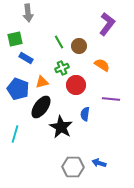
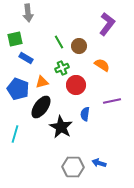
purple line: moved 1 px right, 2 px down; rotated 18 degrees counterclockwise
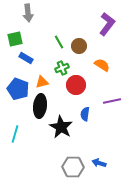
black ellipse: moved 1 px left, 1 px up; rotated 30 degrees counterclockwise
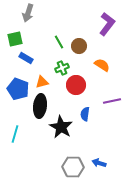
gray arrow: rotated 24 degrees clockwise
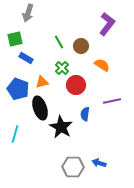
brown circle: moved 2 px right
green cross: rotated 24 degrees counterclockwise
black ellipse: moved 2 px down; rotated 25 degrees counterclockwise
